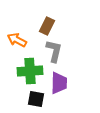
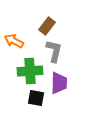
brown rectangle: rotated 12 degrees clockwise
orange arrow: moved 3 px left, 1 px down
black square: moved 1 px up
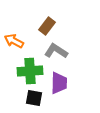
gray L-shape: moved 2 px right; rotated 70 degrees counterclockwise
black square: moved 2 px left
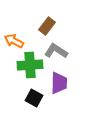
green cross: moved 6 px up
black square: rotated 18 degrees clockwise
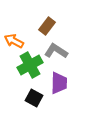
green cross: rotated 25 degrees counterclockwise
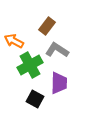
gray L-shape: moved 1 px right, 1 px up
black square: moved 1 px right, 1 px down
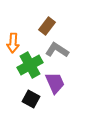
orange arrow: moved 1 px left, 2 px down; rotated 114 degrees counterclockwise
purple trapezoid: moved 4 px left; rotated 25 degrees counterclockwise
black square: moved 4 px left
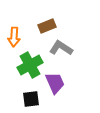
brown rectangle: rotated 30 degrees clockwise
orange arrow: moved 1 px right, 6 px up
gray L-shape: moved 4 px right, 2 px up
black square: rotated 36 degrees counterclockwise
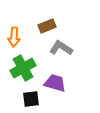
green cross: moved 7 px left, 3 px down
purple trapezoid: rotated 50 degrees counterclockwise
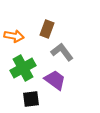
brown rectangle: moved 3 px down; rotated 48 degrees counterclockwise
orange arrow: moved 1 px up; rotated 84 degrees counterclockwise
gray L-shape: moved 1 px right, 4 px down; rotated 20 degrees clockwise
purple trapezoid: moved 3 px up; rotated 20 degrees clockwise
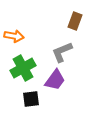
brown rectangle: moved 28 px right, 8 px up
gray L-shape: rotated 75 degrees counterclockwise
purple trapezoid: rotated 90 degrees clockwise
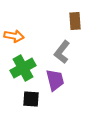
brown rectangle: rotated 24 degrees counterclockwise
gray L-shape: rotated 30 degrees counterclockwise
purple trapezoid: rotated 50 degrees counterclockwise
black square: rotated 12 degrees clockwise
